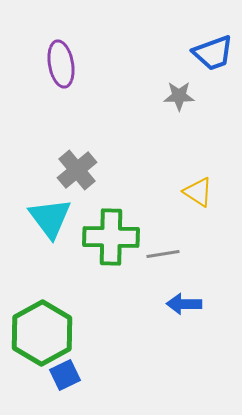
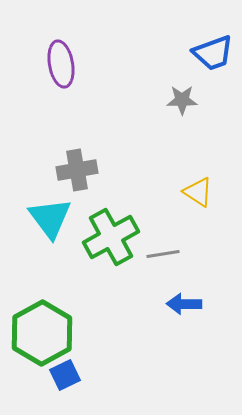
gray star: moved 3 px right, 4 px down
gray cross: rotated 30 degrees clockwise
green cross: rotated 30 degrees counterclockwise
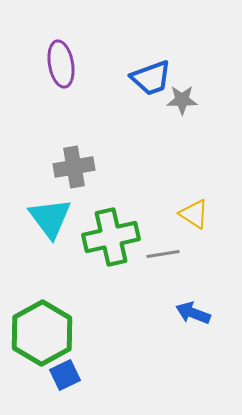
blue trapezoid: moved 62 px left, 25 px down
gray cross: moved 3 px left, 3 px up
yellow triangle: moved 4 px left, 22 px down
green cross: rotated 16 degrees clockwise
blue arrow: moved 9 px right, 9 px down; rotated 20 degrees clockwise
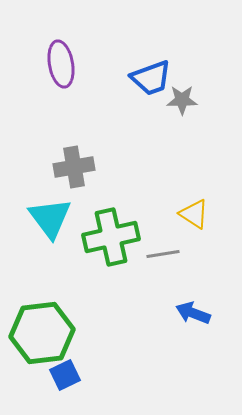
green hexagon: rotated 22 degrees clockwise
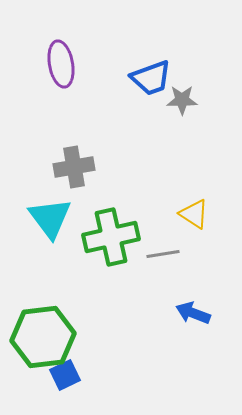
green hexagon: moved 1 px right, 4 px down
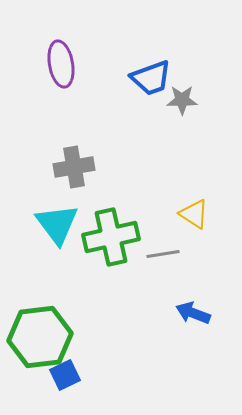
cyan triangle: moved 7 px right, 6 px down
green hexagon: moved 3 px left
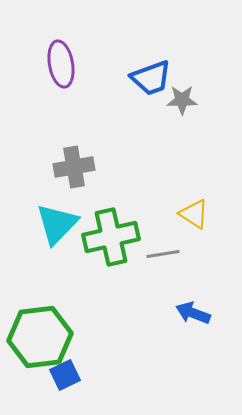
cyan triangle: rotated 21 degrees clockwise
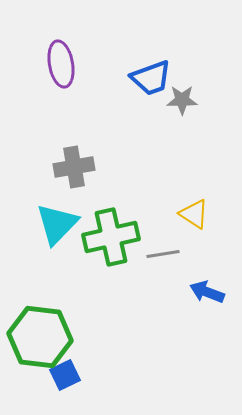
blue arrow: moved 14 px right, 21 px up
green hexagon: rotated 14 degrees clockwise
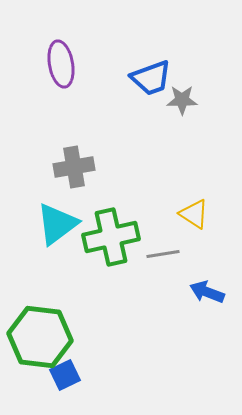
cyan triangle: rotated 9 degrees clockwise
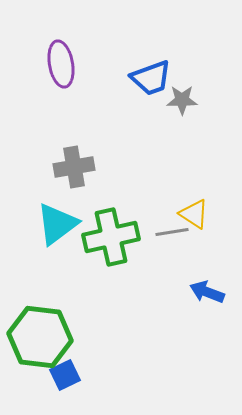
gray line: moved 9 px right, 22 px up
